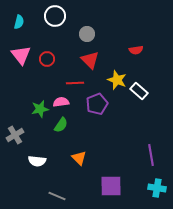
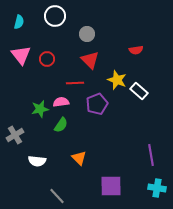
gray line: rotated 24 degrees clockwise
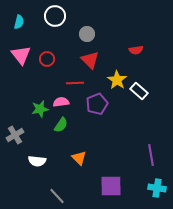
yellow star: rotated 12 degrees clockwise
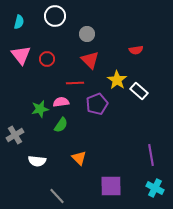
cyan cross: moved 2 px left; rotated 18 degrees clockwise
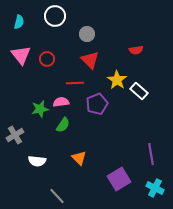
green semicircle: moved 2 px right
purple line: moved 1 px up
purple square: moved 8 px right, 7 px up; rotated 30 degrees counterclockwise
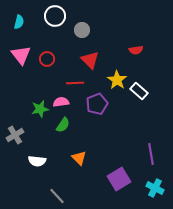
gray circle: moved 5 px left, 4 px up
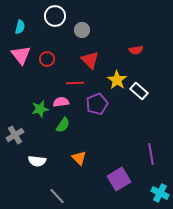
cyan semicircle: moved 1 px right, 5 px down
cyan cross: moved 5 px right, 5 px down
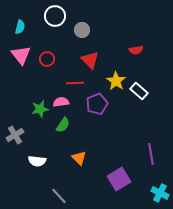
yellow star: moved 1 px left, 1 px down
gray line: moved 2 px right
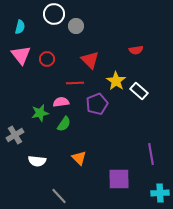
white circle: moved 1 px left, 2 px up
gray circle: moved 6 px left, 4 px up
green star: moved 4 px down
green semicircle: moved 1 px right, 1 px up
purple square: rotated 30 degrees clockwise
cyan cross: rotated 30 degrees counterclockwise
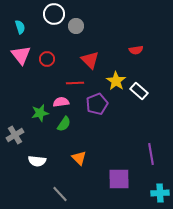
cyan semicircle: rotated 32 degrees counterclockwise
gray line: moved 1 px right, 2 px up
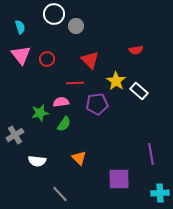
purple pentagon: rotated 15 degrees clockwise
